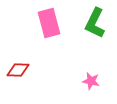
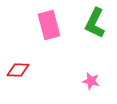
pink rectangle: moved 2 px down
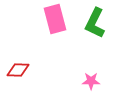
pink rectangle: moved 6 px right, 6 px up
pink star: rotated 12 degrees counterclockwise
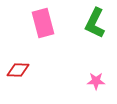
pink rectangle: moved 12 px left, 4 px down
pink star: moved 5 px right
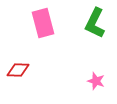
pink star: rotated 18 degrees clockwise
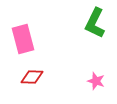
pink rectangle: moved 20 px left, 16 px down
red diamond: moved 14 px right, 7 px down
